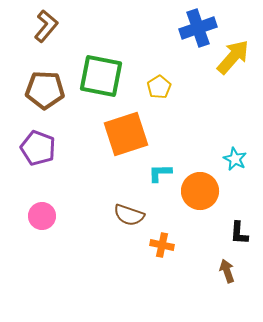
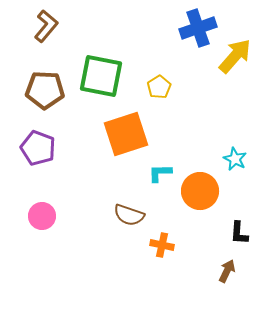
yellow arrow: moved 2 px right, 1 px up
brown arrow: rotated 45 degrees clockwise
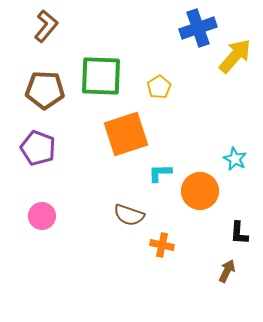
green square: rotated 9 degrees counterclockwise
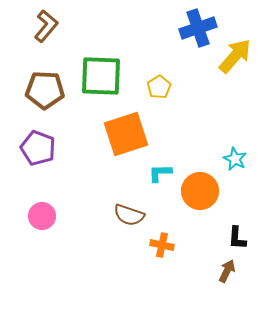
black L-shape: moved 2 px left, 5 px down
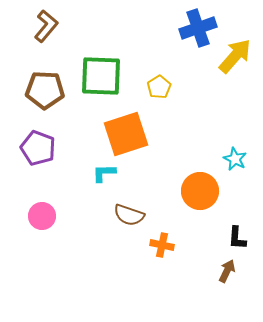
cyan L-shape: moved 56 px left
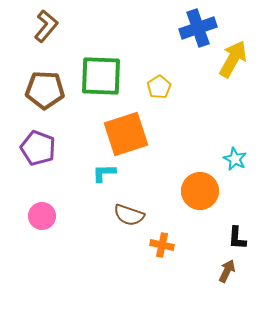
yellow arrow: moved 2 px left, 3 px down; rotated 12 degrees counterclockwise
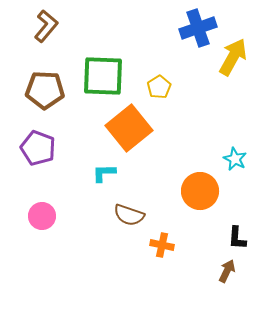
yellow arrow: moved 2 px up
green square: moved 2 px right
orange square: moved 3 px right, 6 px up; rotated 21 degrees counterclockwise
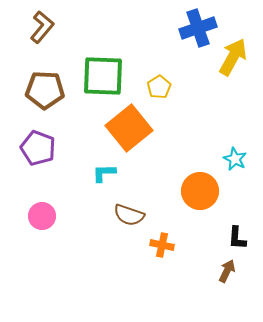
brown L-shape: moved 4 px left, 1 px down
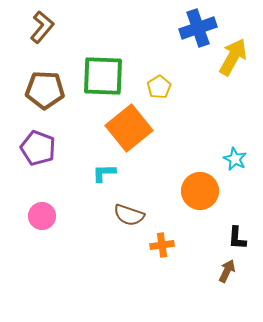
orange cross: rotated 20 degrees counterclockwise
